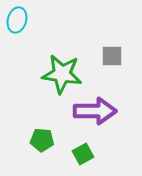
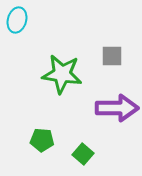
purple arrow: moved 22 px right, 3 px up
green square: rotated 20 degrees counterclockwise
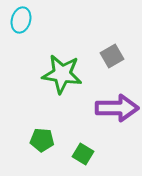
cyan ellipse: moved 4 px right
gray square: rotated 30 degrees counterclockwise
green square: rotated 10 degrees counterclockwise
